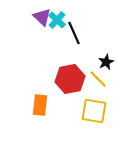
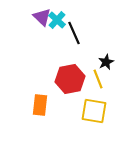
yellow line: rotated 24 degrees clockwise
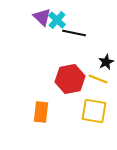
black line: rotated 55 degrees counterclockwise
yellow line: rotated 48 degrees counterclockwise
orange rectangle: moved 1 px right, 7 px down
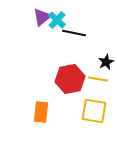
purple triangle: rotated 36 degrees clockwise
yellow line: rotated 12 degrees counterclockwise
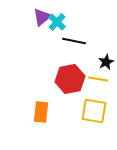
cyan cross: moved 2 px down
black line: moved 8 px down
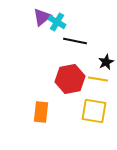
cyan cross: rotated 12 degrees counterclockwise
black line: moved 1 px right
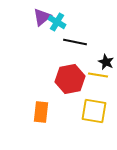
black line: moved 1 px down
black star: rotated 21 degrees counterclockwise
yellow line: moved 4 px up
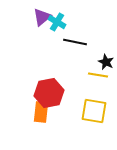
red hexagon: moved 21 px left, 14 px down
